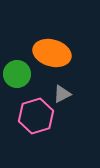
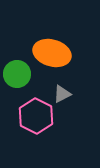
pink hexagon: rotated 16 degrees counterclockwise
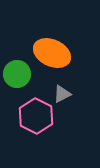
orange ellipse: rotated 9 degrees clockwise
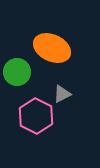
orange ellipse: moved 5 px up
green circle: moved 2 px up
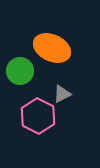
green circle: moved 3 px right, 1 px up
pink hexagon: moved 2 px right
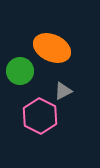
gray triangle: moved 1 px right, 3 px up
pink hexagon: moved 2 px right
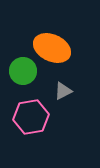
green circle: moved 3 px right
pink hexagon: moved 9 px left, 1 px down; rotated 24 degrees clockwise
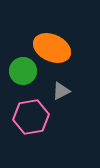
gray triangle: moved 2 px left
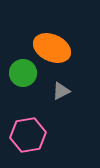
green circle: moved 2 px down
pink hexagon: moved 3 px left, 18 px down
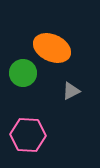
gray triangle: moved 10 px right
pink hexagon: rotated 12 degrees clockwise
